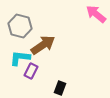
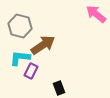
black rectangle: moved 1 px left; rotated 40 degrees counterclockwise
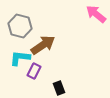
purple rectangle: moved 3 px right
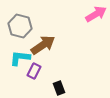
pink arrow: rotated 110 degrees clockwise
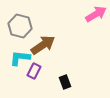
black rectangle: moved 6 px right, 6 px up
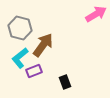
gray hexagon: moved 2 px down
brown arrow: rotated 20 degrees counterclockwise
cyan L-shape: rotated 45 degrees counterclockwise
purple rectangle: rotated 42 degrees clockwise
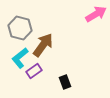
purple rectangle: rotated 14 degrees counterclockwise
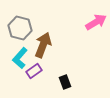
pink arrow: moved 8 px down
brown arrow: rotated 15 degrees counterclockwise
cyan L-shape: rotated 10 degrees counterclockwise
